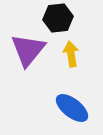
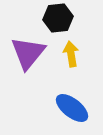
purple triangle: moved 3 px down
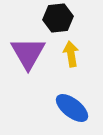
purple triangle: rotated 9 degrees counterclockwise
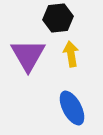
purple triangle: moved 2 px down
blue ellipse: rotated 24 degrees clockwise
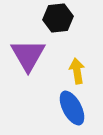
yellow arrow: moved 6 px right, 17 px down
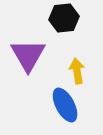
black hexagon: moved 6 px right
blue ellipse: moved 7 px left, 3 px up
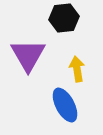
yellow arrow: moved 2 px up
